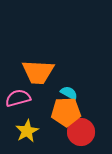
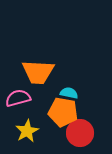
cyan semicircle: rotated 18 degrees counterclockwise
orange pentagon: moved 3 px left; rotated 12 degrees clockwise
red circle: moved 1 px left, 1 px down
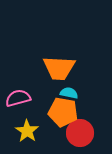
orange trapezoid: moved 21 px right, 4 px up
yellow star: rotated 10 degrees counterclockwise
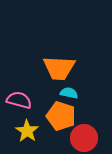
pink semicircle: moved 1 px right, 2 px down; rotated 30 degrees clockwise
orange pentagon: moved 2 px left, 4 px down; rotated 8 degrees clockwise
red circle: moved 4 px right, 5 px down
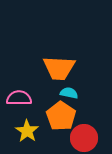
pink semicircle: moved 2 px up; rotated 15 degrees counterclockwise
orange pentagon: rotated 16 degrees clockwise
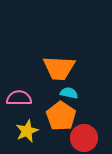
yellow star: rotated 15 degrees clockwise
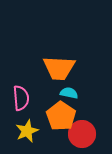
pink semicircle: moved 2 px right; rotated 85 degrees clockwise
red circle: moved 2 px left, 4 px up
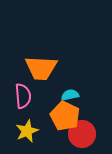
orange trapezoid: moved 18 px left
cyan semicircle: moved 1 px right, 2 px down; rotated 24 degrees counterclockwise
pink semicircle: moved 2 px right, 2 px up
orange pentagon: moved 4 px right; rotated 8 degrees counterclockwise
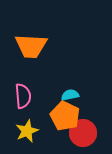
orange trapezoid: moved 10 px left, 22 px up
red circle: moved 1 px right, 1 px up
